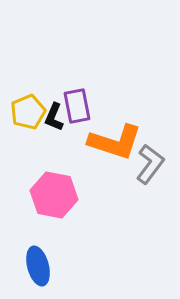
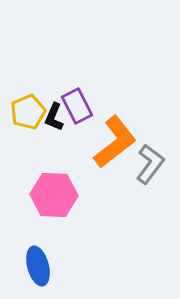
purple rectangle: rotated 16 degrees counterclockwise
orange L-shape: rotated 56 degrees counterclockwise
pink hexagon: rotated 9 degrees counterclockwise
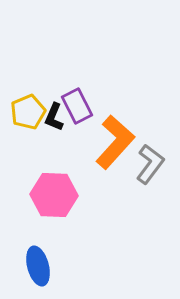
orange L-shape: rotated 10 degrees counterclockwise
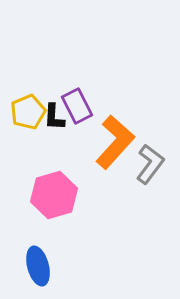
black L-shape: rotated 20 degrees counterclockwise
pink hexagon: rotated 18 degrees counterclockwise
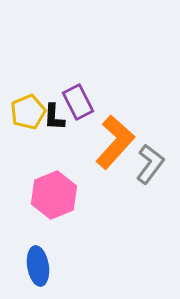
purple rectangle: moved 1 px right, 4 px up
pink hexagon: rotated 6 degrees counterclockwise
blue ellipse: rotated 6 degrees clockwise
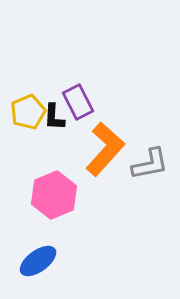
orange L-shape: moved 10 px left, 7 px down
gray L-shape: rotated 42 degrees clockwise
blue ellipse: moved 5 px up; rotated 63 degrees clockwise
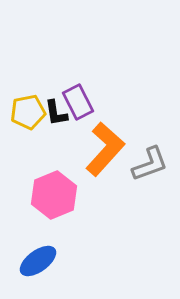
yellow pentagon: rotated 12 degrees clockwise
black L-shape: moved 2 px right, 4 px up; rotated 12 degrees counterclockwise
gray L-shape: rotated 9 degrees counterclockwise
